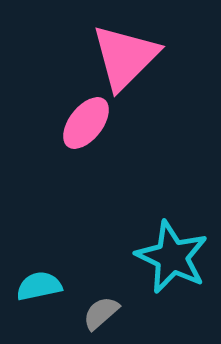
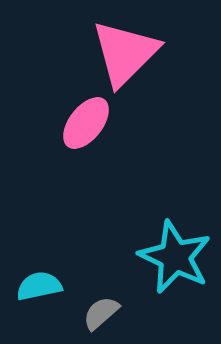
pink triangle: moved 4 px up
cyan star: moved 3 px right
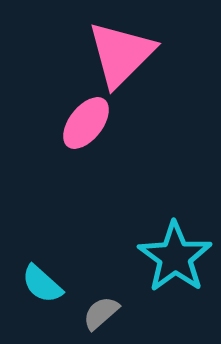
pink triangle: moved 4 px left, 1 px down
cyan star: rotated 10 degrees clockwise
cyan semicircle: moved 3 px right, 2 px up; rotated 126 degrees counterclockwise
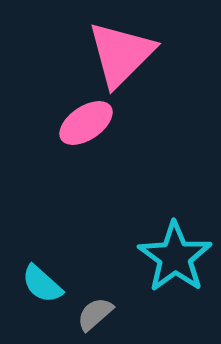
pink ellipse: rotated 18 degrees clockwise
gray semicircle: moved 6 px left, 1 px down
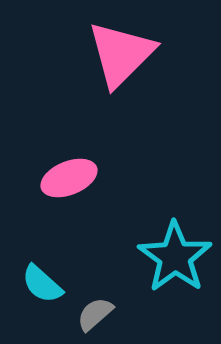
pink ellipse: moved 17 px left, 55 px down; rotated 12 degrees clockwise
